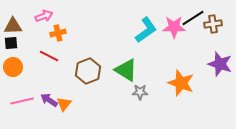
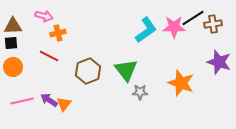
pink arrow: rotated 36 degrees clockwise
purple star: moved 1 px left, 2 px up
green triangle: rotated 20 degrees clockwise
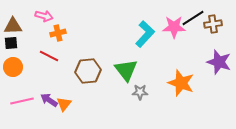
cyan L-shape: moved 1 px left, 4 px down; rotated 12 degrees counterclockwise
brown hexagon: rotated 15 degrees clockwise
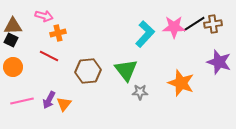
black line: moved 1 px right, 6 px down
black square: moved 3 px up; rotated 32 degrees clockwise
purple arrow: rotated 96 degrees counterclockwise
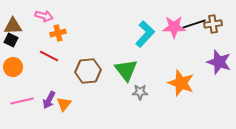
black line: rotated 15 degrees clockwise
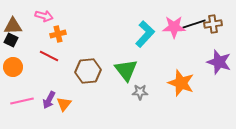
orange cross: moved 1 px down
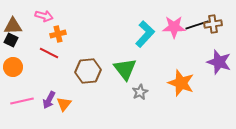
black line: moved 3 px right, 1 px down
red line: moved 3 px up
green triangle: moved 1 px left, 1 px up
gray star: rotated 28 degrees counterclockwise
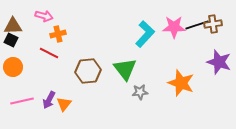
gray star: rotated 21 degrees clockwise
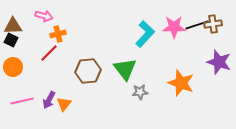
red line: rotated 72 degrees counterclockwise
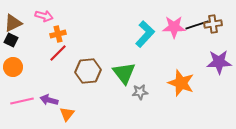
brown triangle: moved 3 px up; rotated 24 degrees counterclockwise
red line: moved 9 px right
purple star: rotated 20 degrees counterclockwise
green triangle: moved 1 px left, 4 px down
purple arrow: rotated 78 degrees clockwise
orange triangle: moved 3 px right, 10 px down
